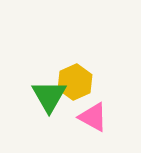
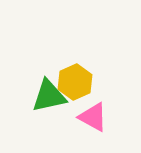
green triangle: rotated 48 degrees clockwise
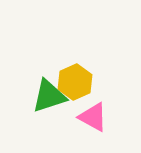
green triangle: rotated 6 degrees counterclockwise
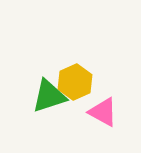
pink triangle: moved 10 px right, 5 px up
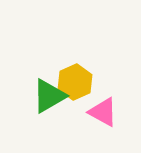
green triangle: rotated 12 degrees counterclockwise
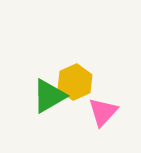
pink triangle: rotated 44 degrees clockwise
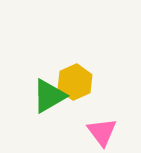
pink triangle: moved 1 px left, 20 px down; rotated 20 degrees counterclockwise
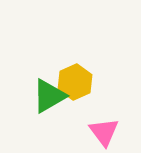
pink triangle: moved 2 px right
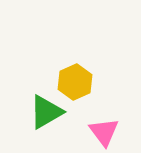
green triangle: moved 3 px left, 16 px down
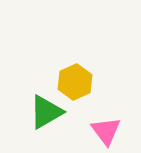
pink triangle: moved 2 px right, 1 px up
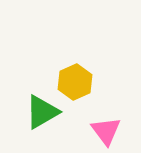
green triangle: moved 4 px left
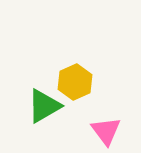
green triangle: moved 2 px right, 6 px up
